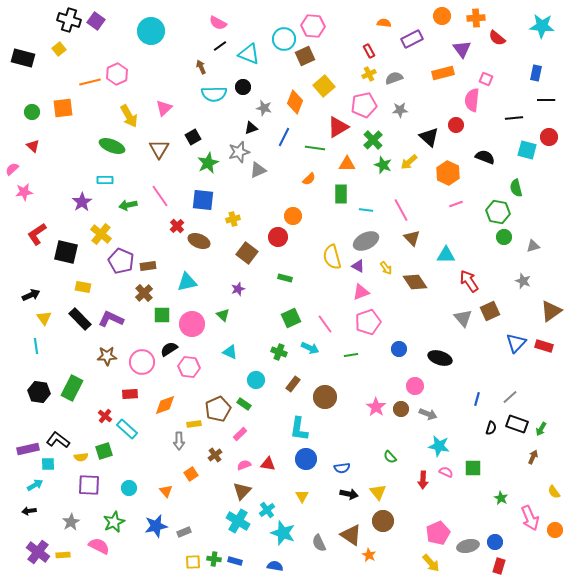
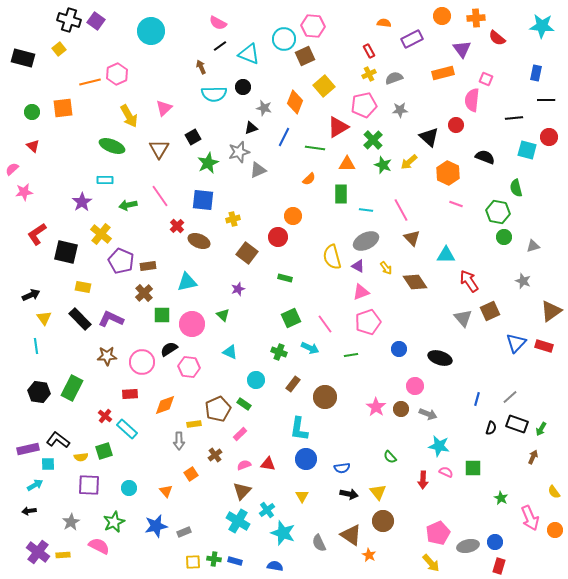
pink line at (456, 204): rotated 40 degrees clockwise
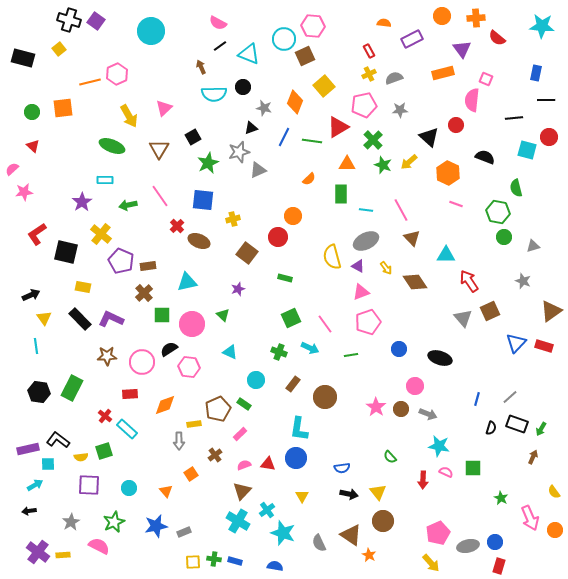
green line at (315, 148): moved 3 px left, 7 px up
blue circle at (306, 459): moved 10 px left, 1 px up
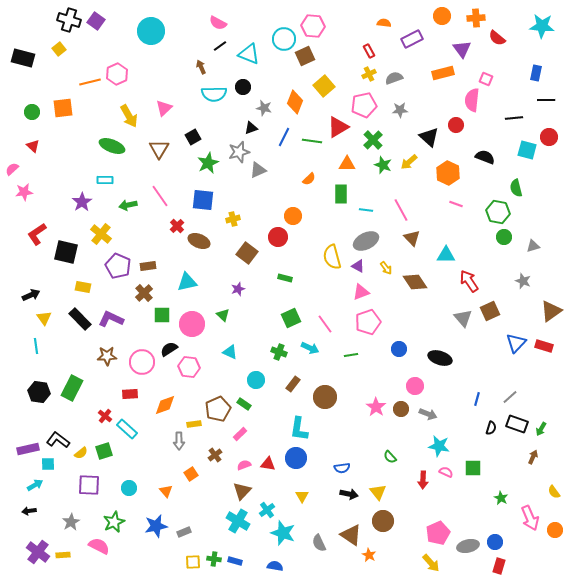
purple pentagon at (121, 261): moved 3 px left, 5 px down
yellow semicircle at (81, 457): moved 4 px up; rotated 32 degrees counterclockwise
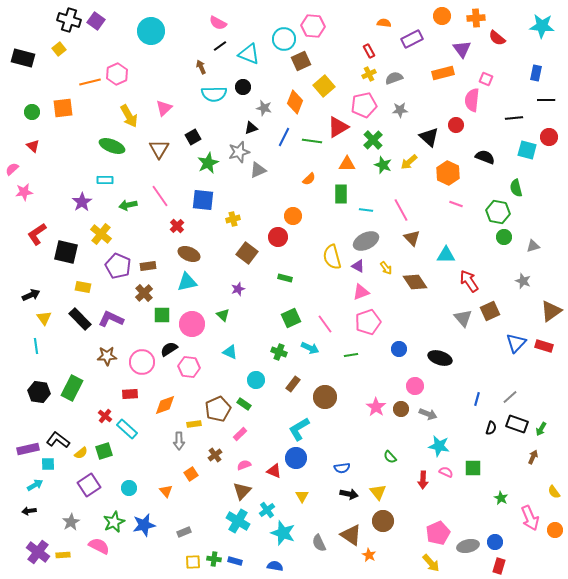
brown square at (305, 56): moved 4 px left, 5 px down
brown ellipse at (199, 241): moved 10 px left, 13 px down
cyan L-shape at (299, 429): rotated 50 degrees clockwise
red triangle at (268, 464): moved 6 px right, 7 px down; rotated 14 degrees clockwise
purple square at (89, 485): rotated 35 degrees counterclockwise
blue star at (156, 526): moved 12 px left, 1 px up
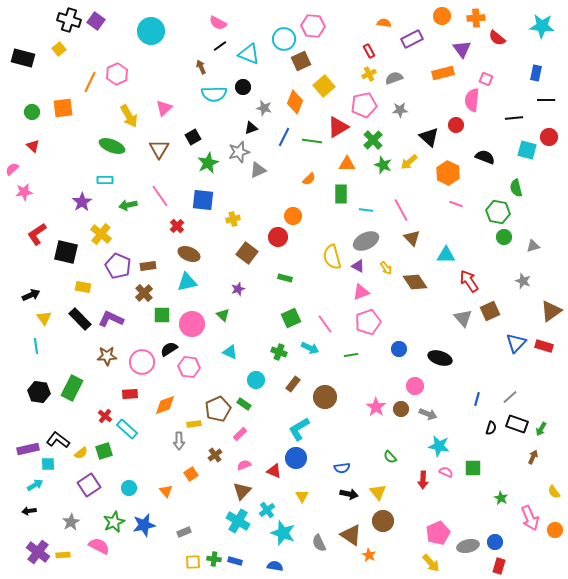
orange line at (90, 82): rotated 50 degrees counterclockwise
